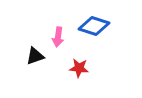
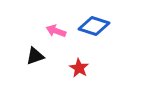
pink arrow: moved 2 px left, 6 px up; rotated 102 degrees clockwise
red star: rotated 24 degrees clockwise
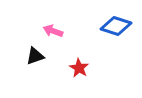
blue diamond: moved 22 px right
pink arrow: moved 3 px left
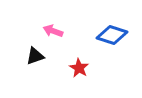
blue diamond: moved 4 px left, 9 px down
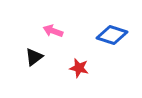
black triangle: moved 1 px left, 1 px down; rotated 18 degrees counterclockwise
red star: rotated 18 degrees counterclockwise
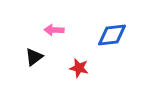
pink arrow: moved 1 px right, 1 px up; rotated 18 degrees counterclockwise
blue diamond: rotated 24 degrees counterclockwise
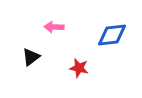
pink arrow: moved 3 px up
black triangle: moved 3 px left
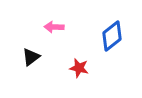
blue diamond: moved 1 px down; rotated 32 degrees counterclockwise
